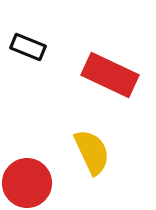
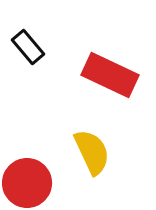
black rectangle: rotated 28 degrees clockwise
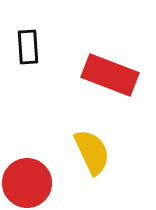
black rectangle: rotated 36 degrees clockwise
red rectangle: rotated 4 degrees counterclockwise
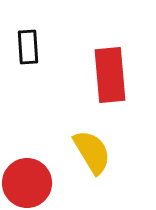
red rectangle: rotated 64 degrees clockwise
yellow semicircle: rotated 6 degrees counterclockwise
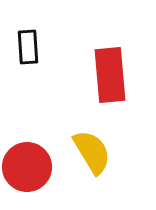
red circle: moved 16 px up
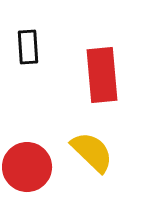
red rectangle: moved 8 px left
yellow semicircle: rotated 15 degrees counterclockwise
